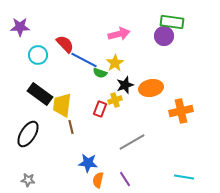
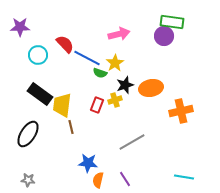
blue line: moved 3 px right, 2 px up
red rectangle: moved 3 px left, 4 px up
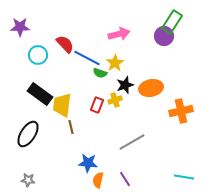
green rectangle: rotated 65 degrees counterclockwise
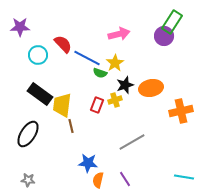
red semicircle: moved 2 px left
brown line: moved 1 px up
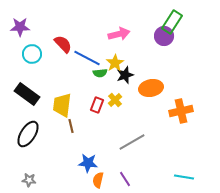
cyan circle: moved 6 px left, 1 px up
green semicircle: rotated 24 degrees counterclockwise
black star: moved 10 px up
black rectangle: moved 13 px left
yellow cross: rotated 24 degrees counterclockwise
gray star: moved 1 px right
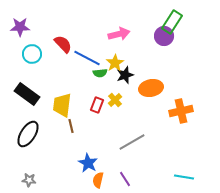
blue star: rotated 24 degrees clockwise
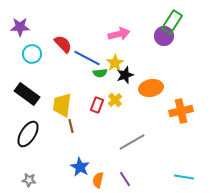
blue star: moved 8 px left, 4 px down
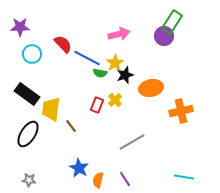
green semicircle: rotated 16 degrees clockwise
yellow trapezoid: moved 11 px left, 4 px down
brown line: rotated 24 degrees counterclockwise
blue star: moved 1 px left, 1 px down
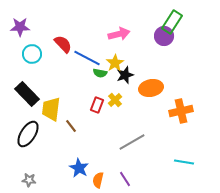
black rectangle: rotated 10 degrees clockwise
cyan line: moved 15 px up
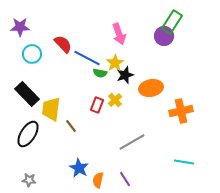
pink arrow: rotated 85 degrees clockwise
